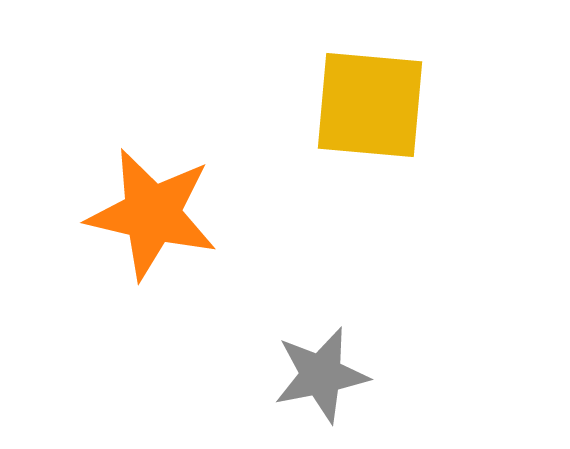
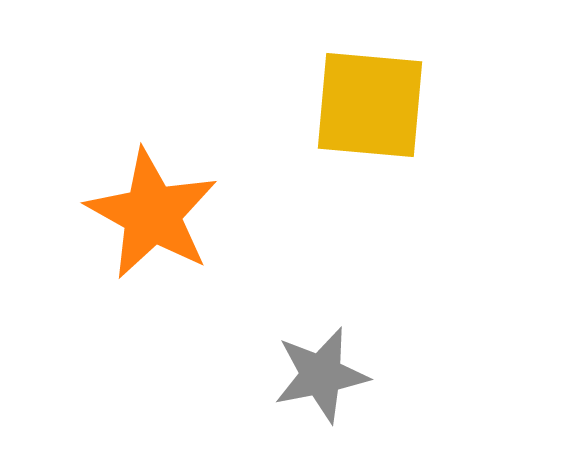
orange star: rotated 16 degrees clockwise
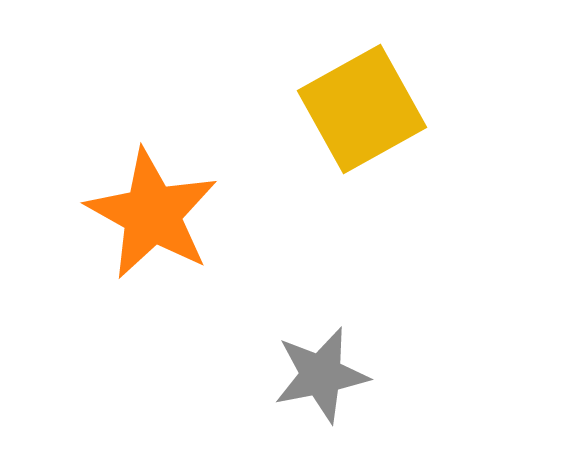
yellow square: moved 8 px left, 4 px down; rotated 34 degrees counterclockwise
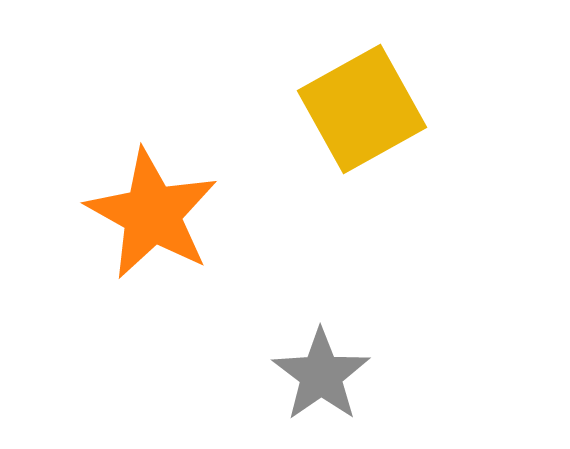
gray star: rotated 24 degrees counterclockwise
